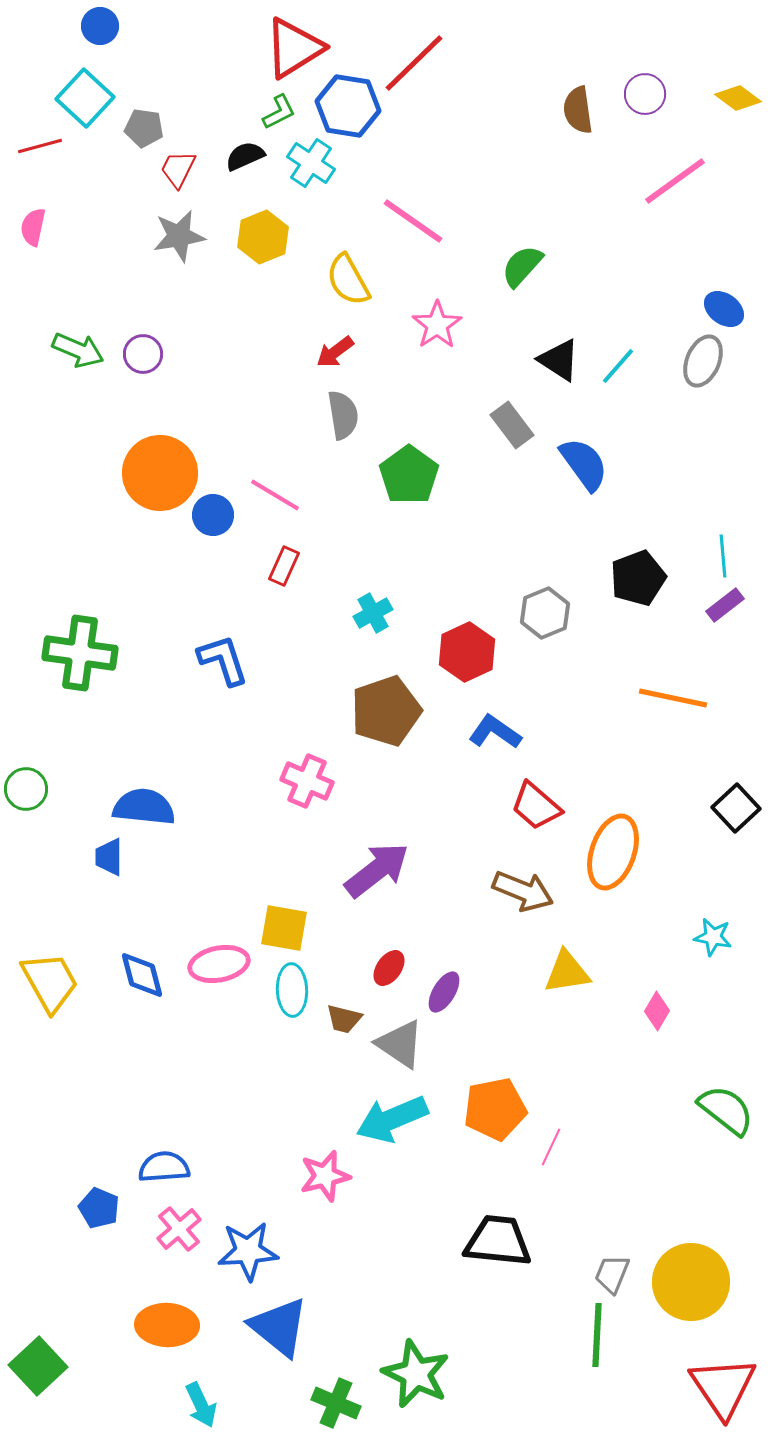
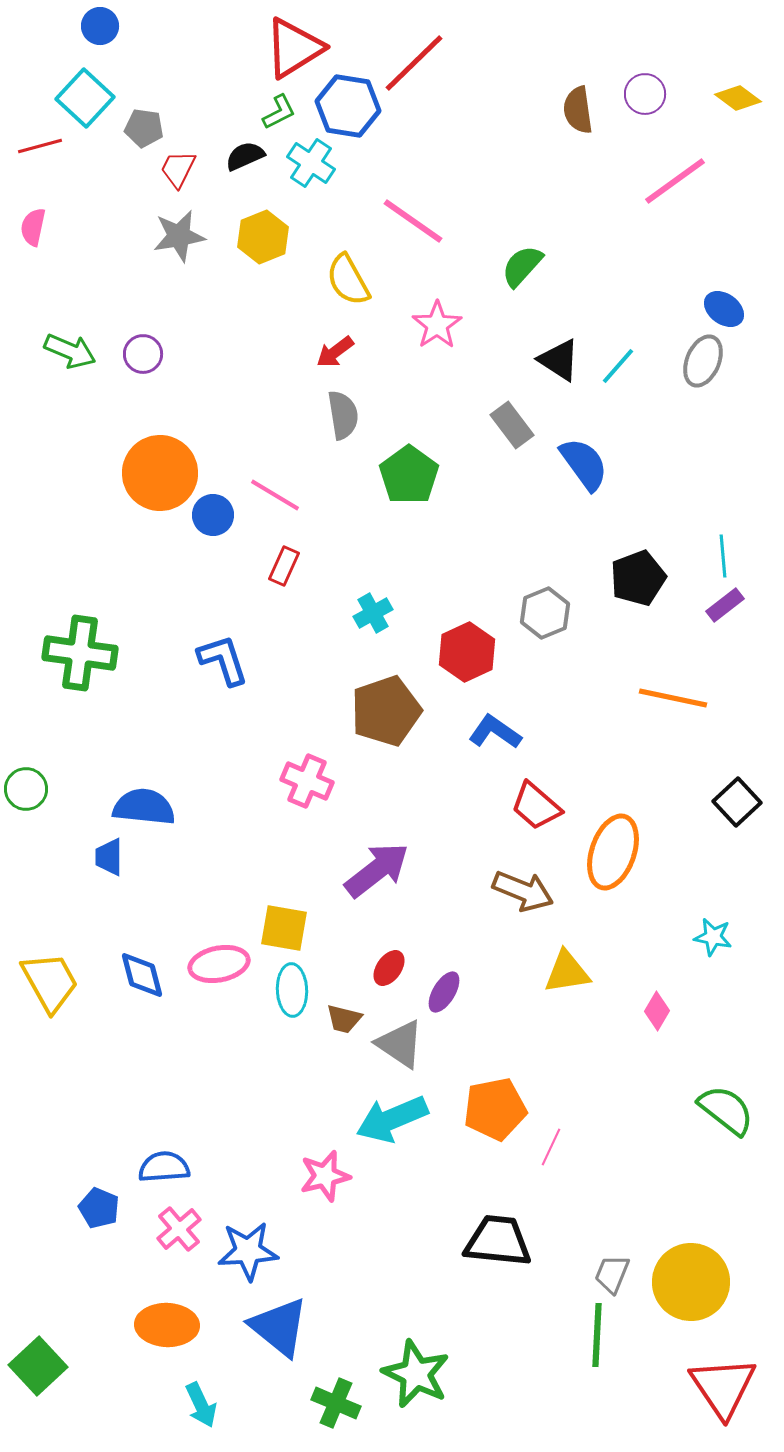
green arrow at (78, 350): moved 8 px left, 1 px down
black square at (736, 808): moved 1 px right, 6 px up
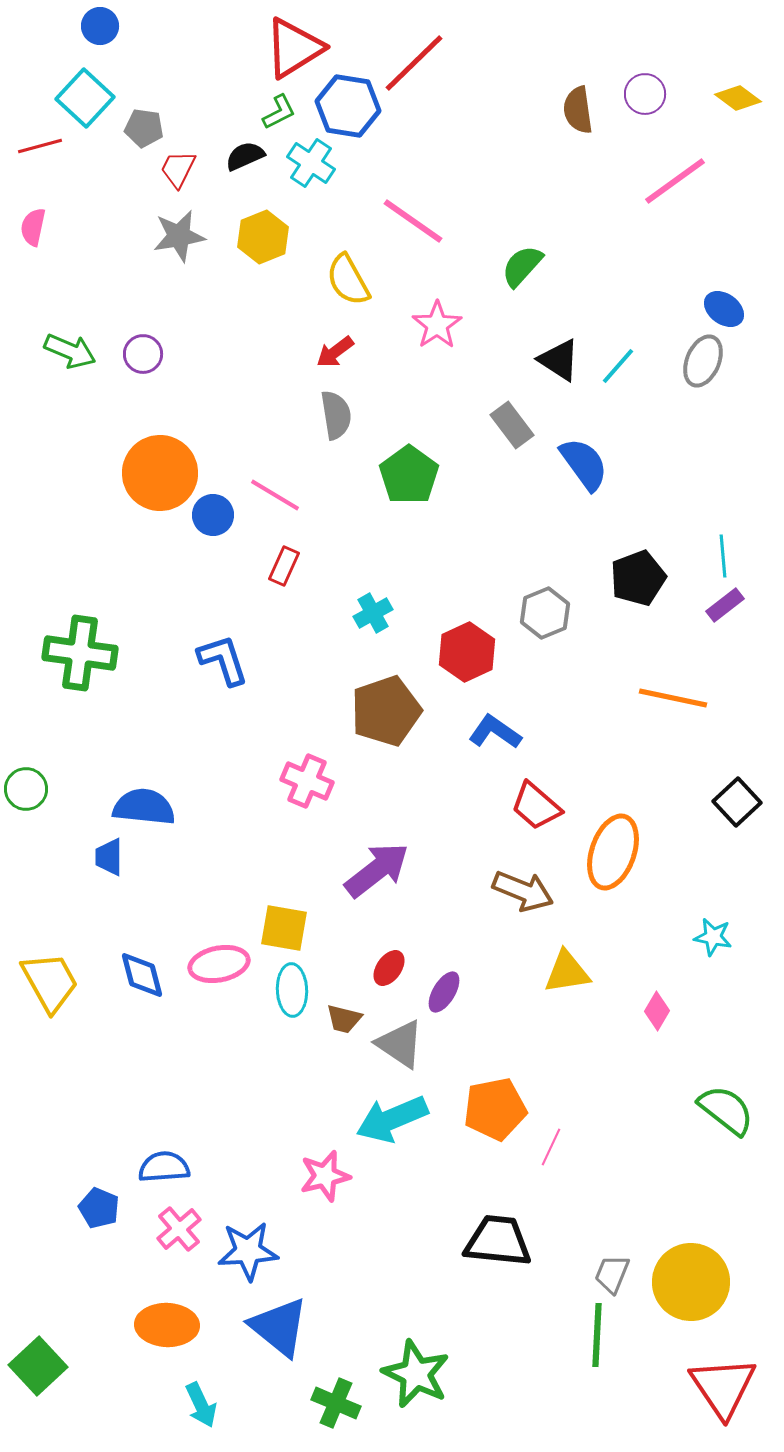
gray semicircle at (343, 415): moved 7 px left
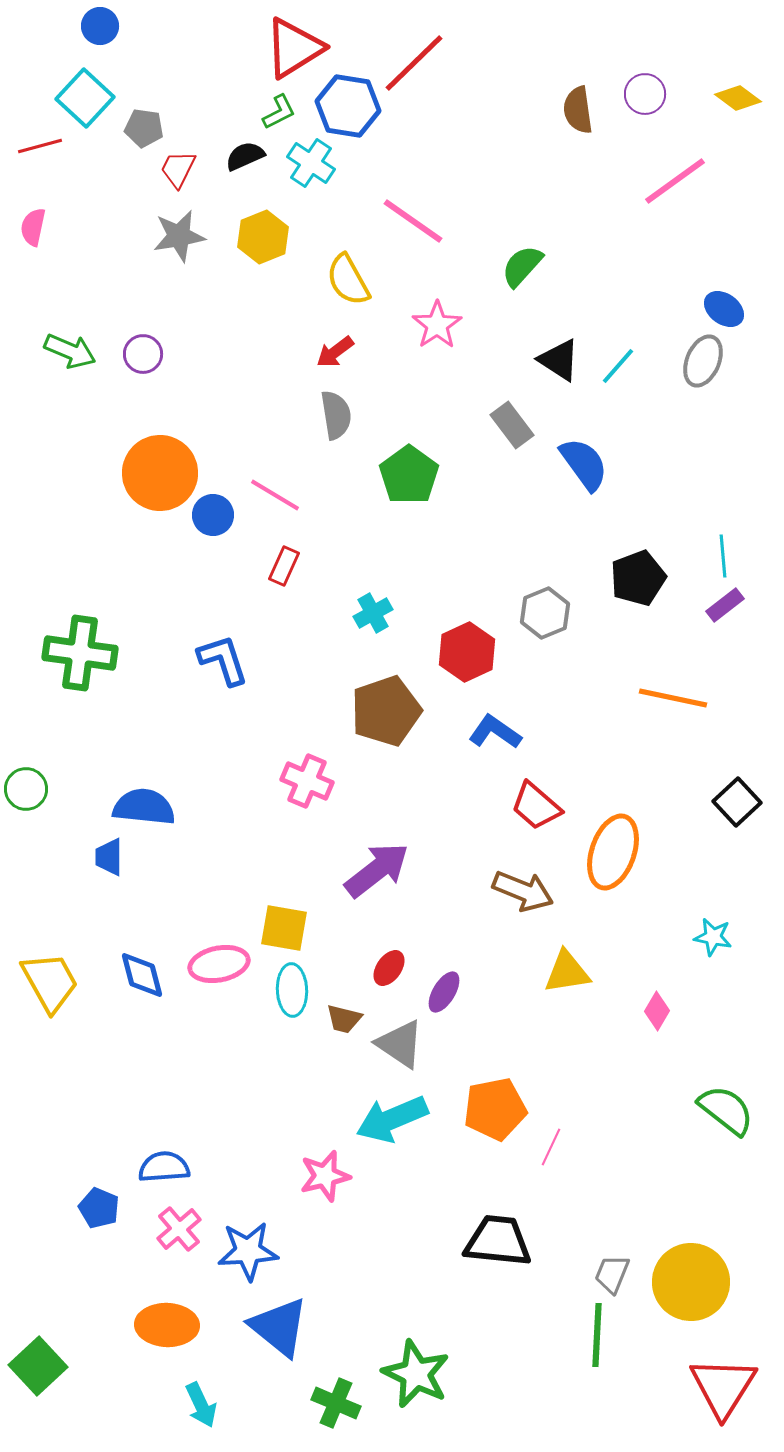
red triangle at (723, 1387): rotated 6 degrees clockwise
